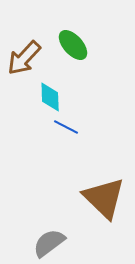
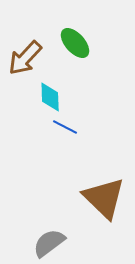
green ellipse: moved 2 px right, 2 px up
brown arrow: moved 1 px right
blue line: moved 1 px left
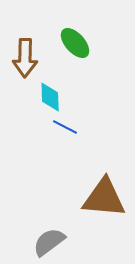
brown arrow: rotated 42 degrees counterclockwise
brown triangle: rotated 39 degrees counterclockwise
gray semicircle: moved 1 px up
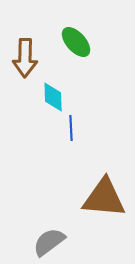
green ellipse: moved 1 px right, 1 px up
cyan diamond: moved 3 px right
blue line: moved 6 px right, 1 px down; rotated 60 degrees clockwise
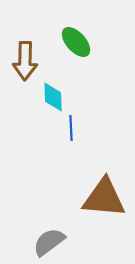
brown arrow: moved 3 px down
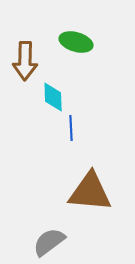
green ellipse: rotated 32 degrees counterclockwise
brown triangle: moved 14 px left, 6 px up
